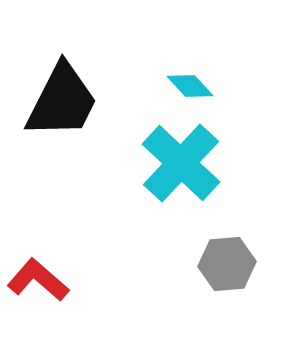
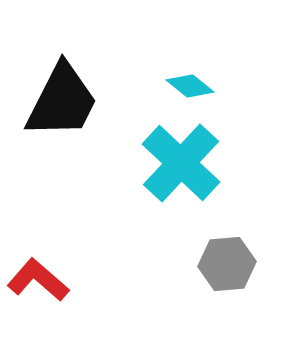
cyan diamond: rotated 9 degrees counterclockwise
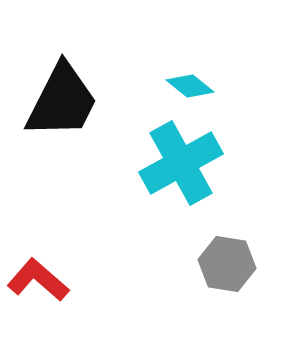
cyan cross: rotated 18 degrees clockwise
gray hexagon: rotated 14 degrees clockwise
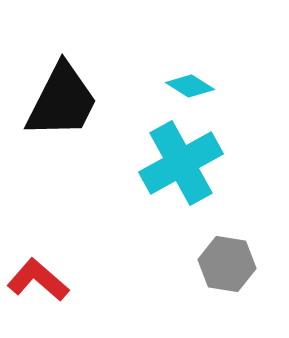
cyan diamond: rotated 6 degrees counterclockwise
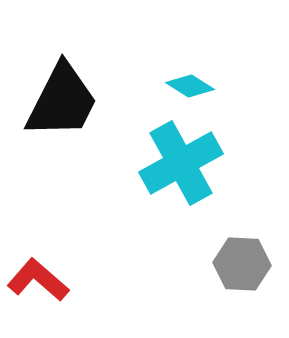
gray hexagon: moved 15 px right; rotated 6 degrees counterclockwise
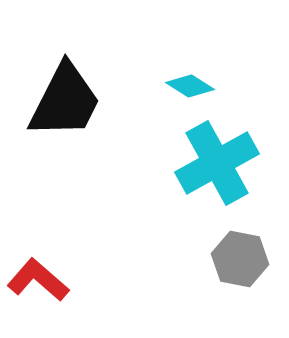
black trapezoid: moved 3 px right
cyan cross: moved 36 px right
gray hexagon: moved 2 px left, 5 px up; rotated 8 degrees clockwise
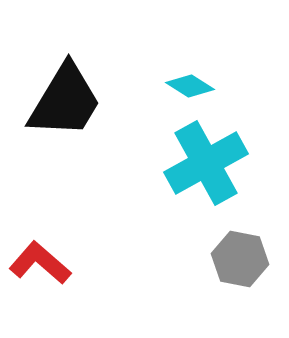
black trapezoid: rotated 4 degrees clockwise
cyan cross: moved 11 px left
red L-shape: moved 2 px right, 17 px up
